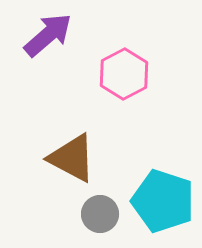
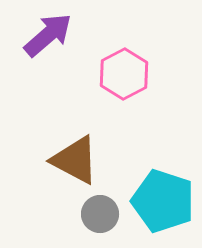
brown triangle: moved 3 px right, 2 px down
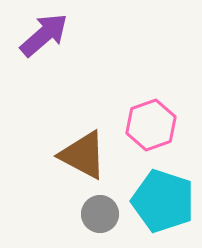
purple arrow: moved 4 px left
pink hexagon: moved 27 px right, 51 px down; rotated 9 degrees clockwise
brown triangle: moved 8 px right, 5 px up
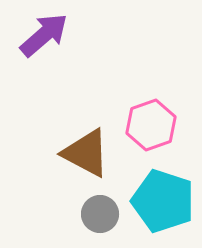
brown triangle: moved 3 px right, 2 px up
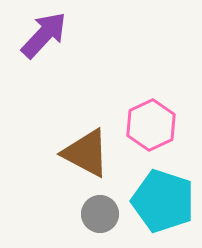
purple arrow: rotated 6 degrees counterclockwise
pink hexagon: rotated 6 degrees counterclockwise
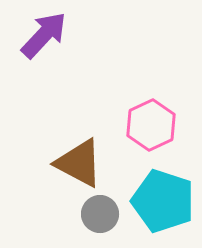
brown triangle: moved 7 px left, 10 px down
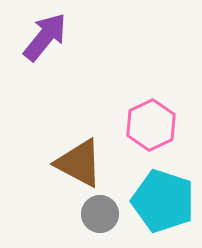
purple arrow: moved 1 px right, 2 px down; rotated 4 degrees counterclockwise
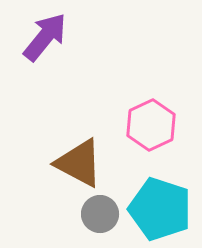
cyan pentagon: moved 3 px left, 8 px down
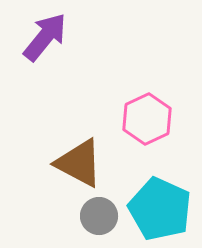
pink hexagon: moved 4 px left, 6 px up
cyan pentagon: rotated 6 degrees clockwise
gray circle: moved 1 px left, 2 px down
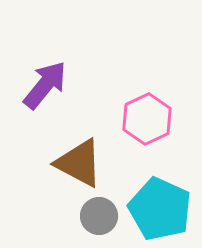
purple arrow: moved 48 px down
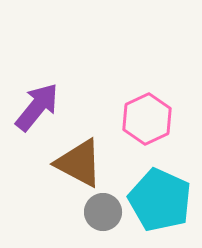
purple arrow: moved 8 px left, 22 px down
cyan pentagon: moved 9 px up
gray circle: moved 4 px right, 4 px up
